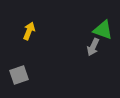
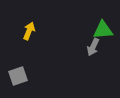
green triangle: rotated 25 degrees counterclockwise
gray square: moved 1 px left, 1 px down
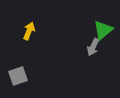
green triangle: rotated 35 degrees counterclockwise
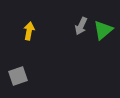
yellow arrow: rotated 12 degrees counterclockwise
gray arrow: moved 12 px left, 21 px up
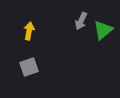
gray arrow: moved 5 px up
gray square: moved 11 px right, 9 px up
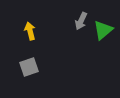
yellow arrow: moved 1 px right; rotated 24 degrees counterclockwise
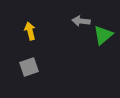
gray arrow: rotated 72 degrees clockwise
green triangle: moved 5 px down
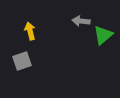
gray square: moved 7 px left, 6 px up
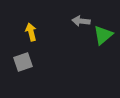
yellow arrow: moved 1 px right, 1 px down
gray square: moved 1 px right, 1 px down
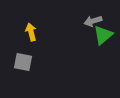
gray arrow: moved 12 px right; rotated 24 degrees counterclockwise
gray square: rotated 30 degrees clockwise
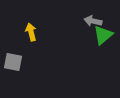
gray arrow: rotated 30 degrees clockwise
gray square: moved 10 px left
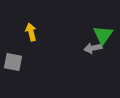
gray arrow: moved 27 px down; rotated 24 degrees counterclockwise
green triangle: rotated 15 degrees counterclockwise
